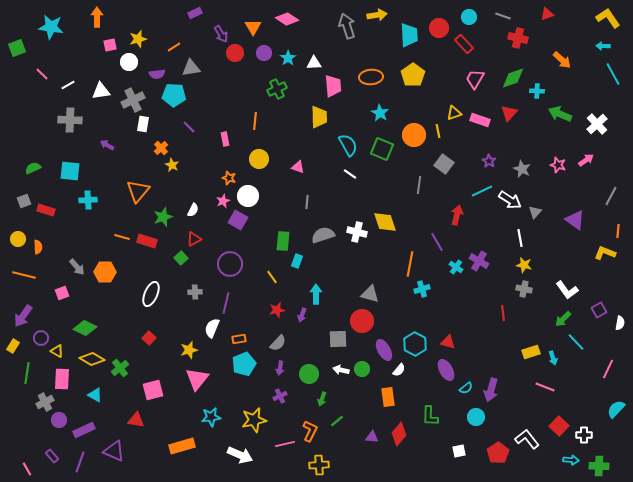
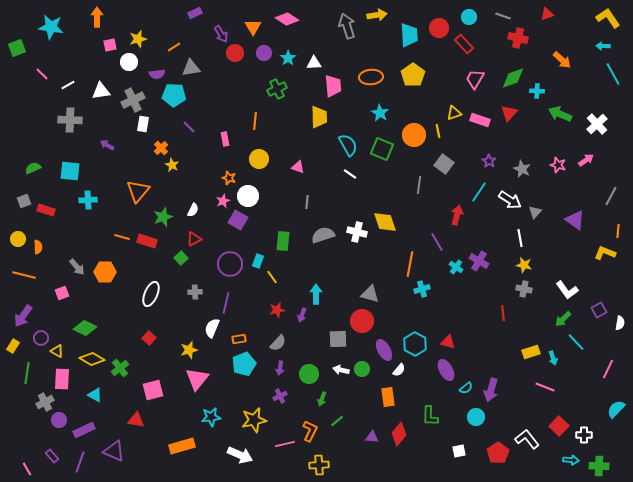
cyan line at (482, 191): moved 3 px left, 1 px down; rotated 30 degrees counterclockwise
cyan rectangle at (297, 261): moved 39 px left
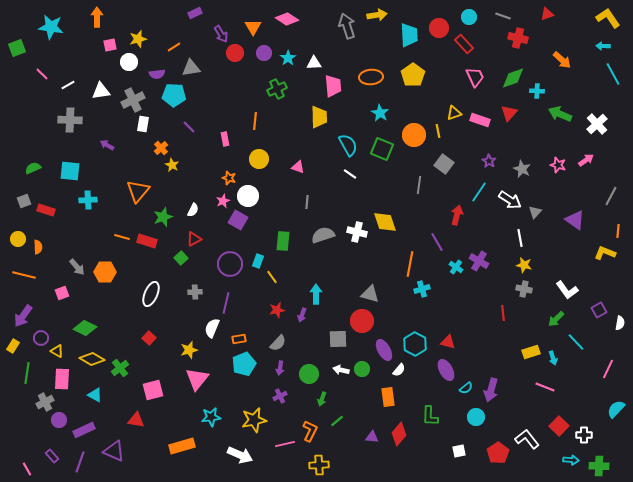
pink trapezoid at (475, 79): moved 2 px up; rotated 125 degrees clockwise
green arrow at (563, 319): moved 7 px left
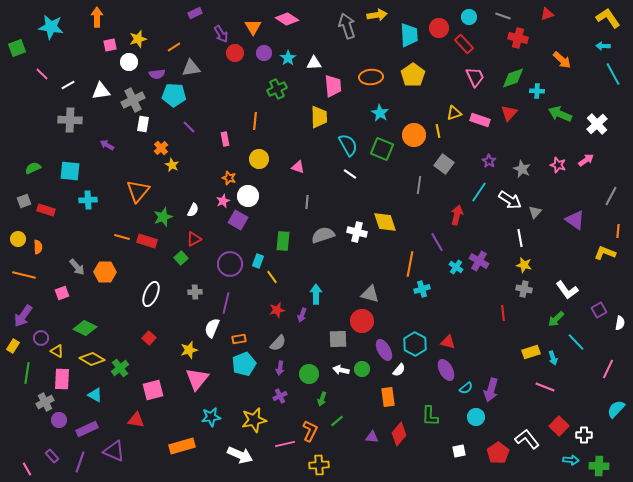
purple rectangle at (84, 430): moved 3 px right, 1 px up
